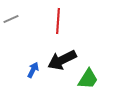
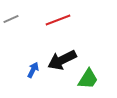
red line: moved 1 px up; rotated 65 degrees clockwise
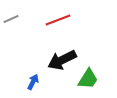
blue arrow: moved 12 px down
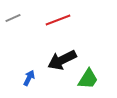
gray line: moved 2 px right, 1 px up
blue arrow: moved 4 px left, 4 px up
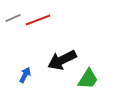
red line: moved 20 px left
blue arrow: moved 4 px left, 3 px up
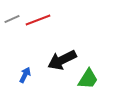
gray line: moved 1 px left, 1 px down
